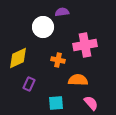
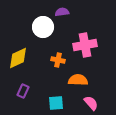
purple rectangle: moved 6 px left, 7 px down
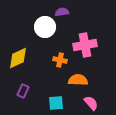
white circle: moved 2 px right
orange cross: moved 2 px right
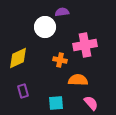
purple rectangle: rotated 40 degrees counterclockwise
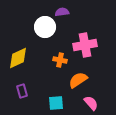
orange semicircle: rotated 36 degrees counterclockwise
purple rectangle: moved 1 px left
